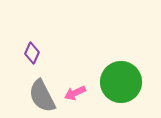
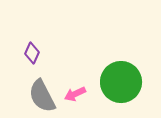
pink arrow: moved 1 px down
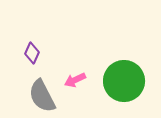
green circle: moved 3 px right, 1 px up
pink arrow: moved 14 px up
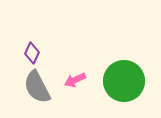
gray semicircle: moved 5 px left, 9 px up
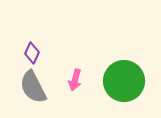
pink arrow: rotated 50 degrees counterclockwise
gray semicircle: moved 4 px left
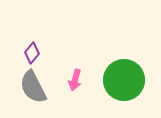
purple diamond: rotated 15 degrees clockwise
green circle: moved 1 px up
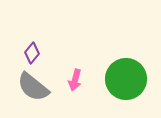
green circle: moved 2 px right, 1 px up
gray semicircle: rotated 24 degrees counterclockwise
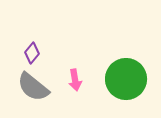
pink arrow: rotated 25 degrees counterclockwise
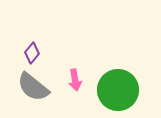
green circle: moved 8 px left, 11 px down
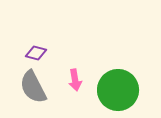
purple diamond: moved 4 px right; rotated 65 degrees clockwise
gray semicircle: rotated 24 degrees clockwise
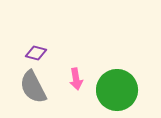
pink arrow: moved 1 px right, 1 px up
green circle: moved 1 px left
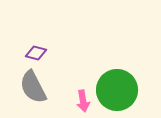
pink arrow: moved 7 px right, 22 px down
